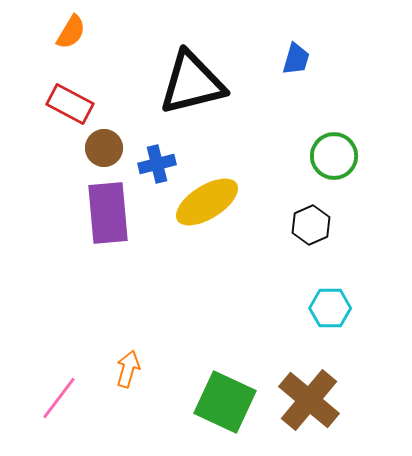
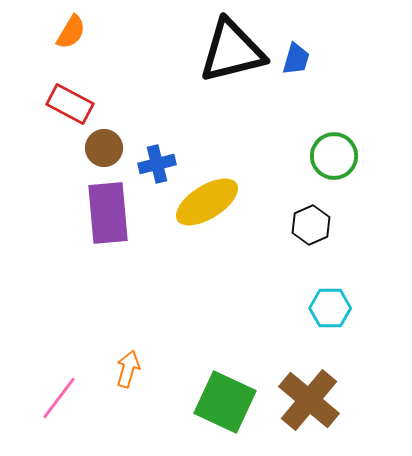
black triangle: moved 40 px right, 32 px up
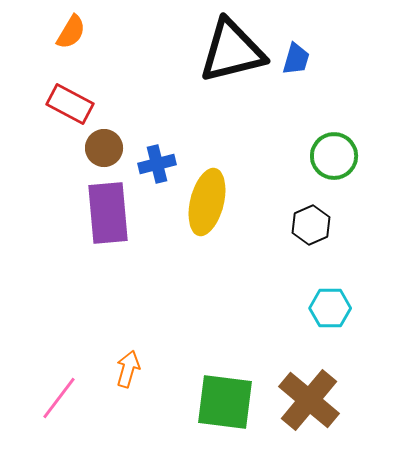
yellow ellipse: rotated 44 degrees counterclockwise
green square: rotated 18 degrees counterclockwise
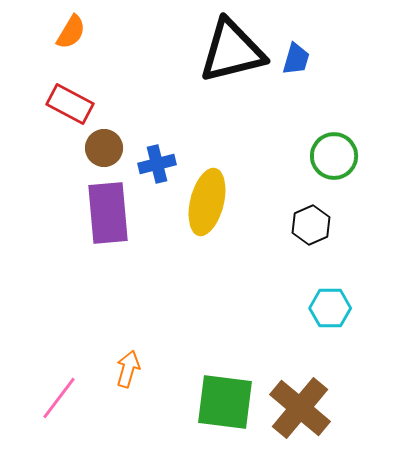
brown cross: moved 9 px left, 8 px down
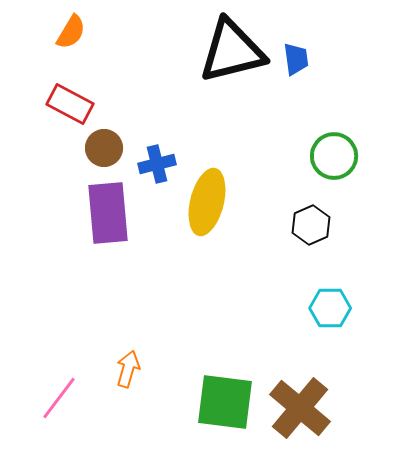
blue trapezoid: rotated 24 degrees counterclockwise
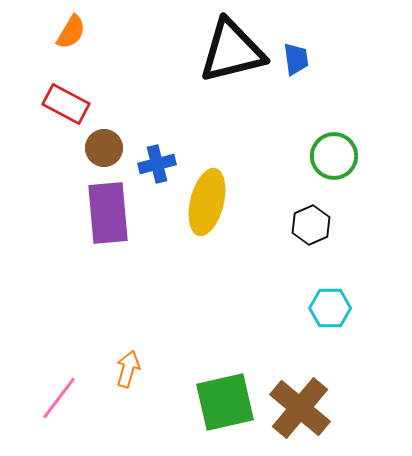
red rectangle: moved 4 px left
green square: rotated 20 degrees counterclockwise
